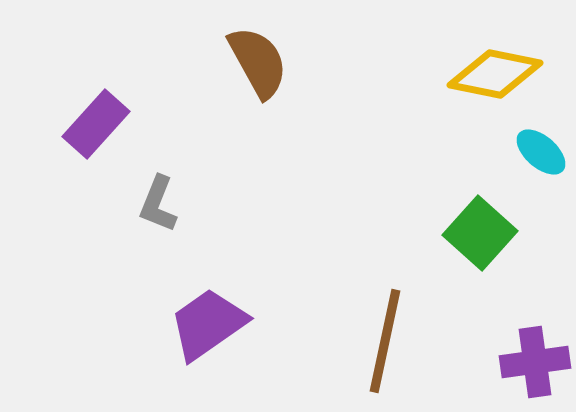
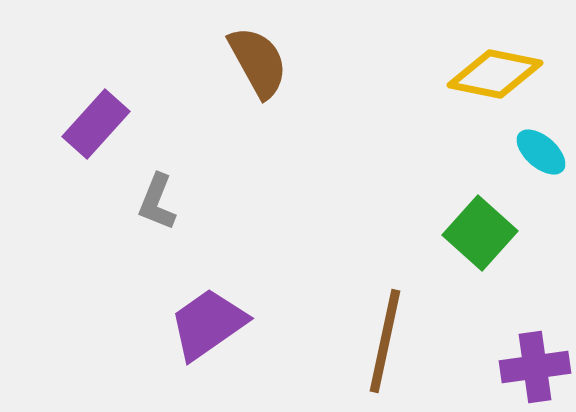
gray L-shape: moved 1 px left, 2 px up
purple cross: moved 5 px down
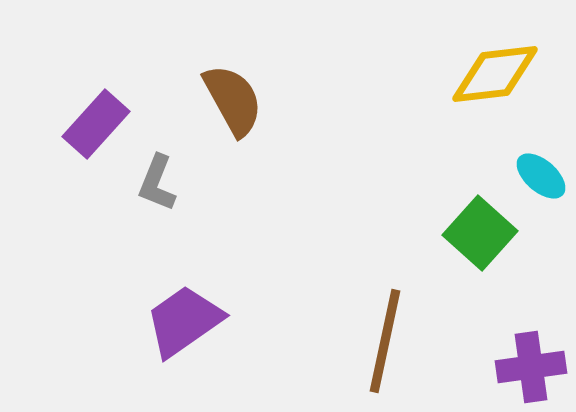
brown semicircle: moved 25 px left, 38 px down
yellow diamond: rotated 18 degrees counterclockwise
cyan ellipse: moved 24 px down
gray L-shape: moved 19 px up
purple trapezoid: moved 24 px left, 3 px up
purple cross: moved 4 px left
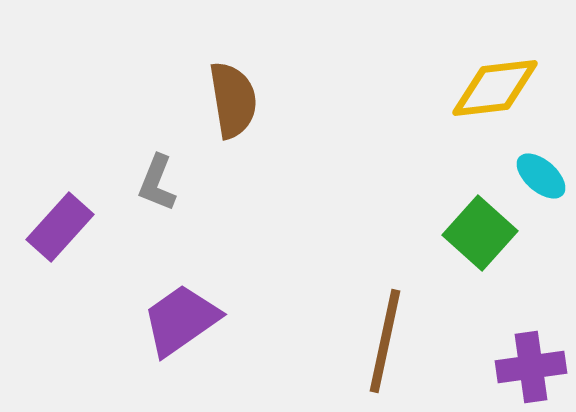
yellow diamond: moved 14 px down
brown semicircle: rotated 20 degrees clockwise
purple rectangle: moved 36 px left, 103 px down
purple trapezoid: moved 3 px left, 1 px up
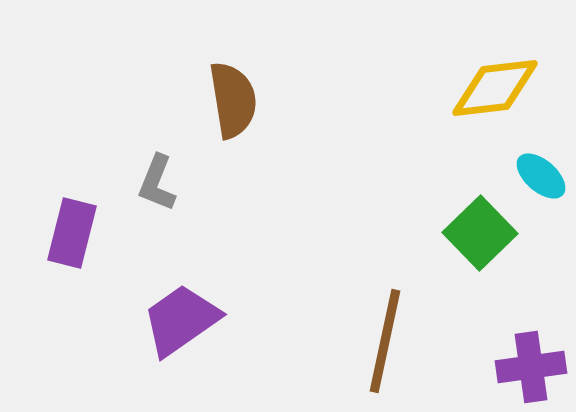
purple rectangle: moved 12 px right, 6 px down; rotated 28 degrees counterclockwise
green square: rotated 4 degrees clockwise
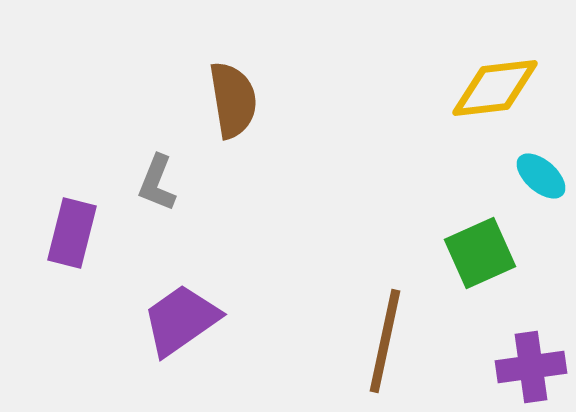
green square: moved 20 px down; rotated 20 degrees clockwise
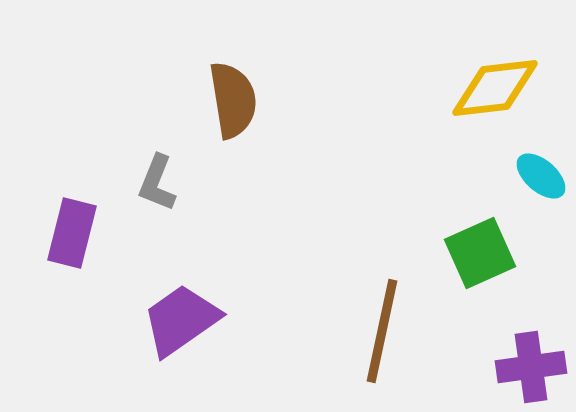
brown line: moved 3 px left, 10 px up
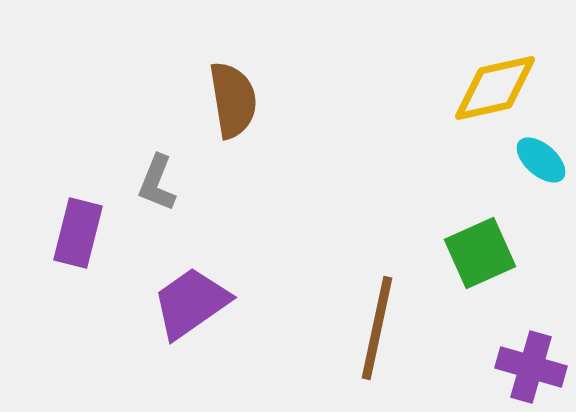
yellow diamond: rotated 6 degrees counterclockwise
cyan ellipse: moved 16 px up
purple rectangle: moved 6 px right
purple trapezoid: moved 10 px right, 17 px up
brown line: moved 5 px left, 3 px up
purple cross: rotated 24 degrees clockwise
